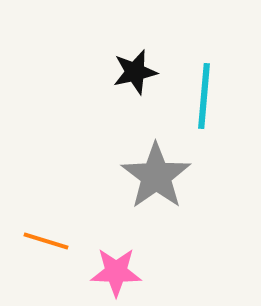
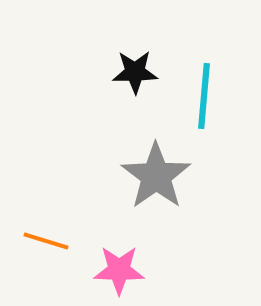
black star: rotated 12 degrees clockwise
pink star: moved 3 px right, 2 px up
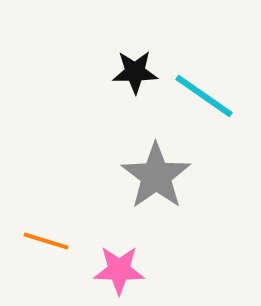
cyan line: rotated 60 degrees counterclockwise
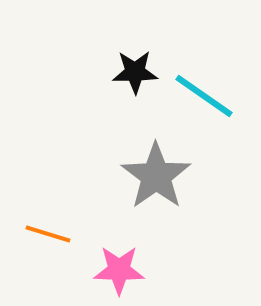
orange line: moved 2 px right, 7 px up
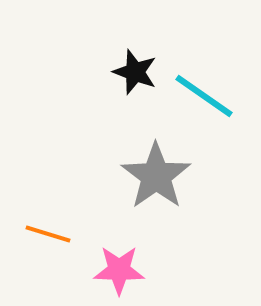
black star: rotated 21 degrees clockwise
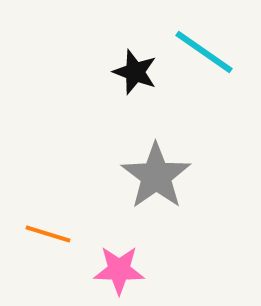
cyan line: moved 44 px up
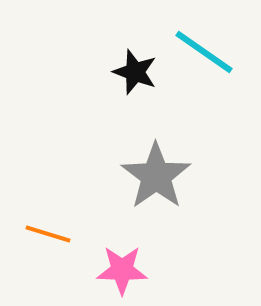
pink star: moved 3 px right
